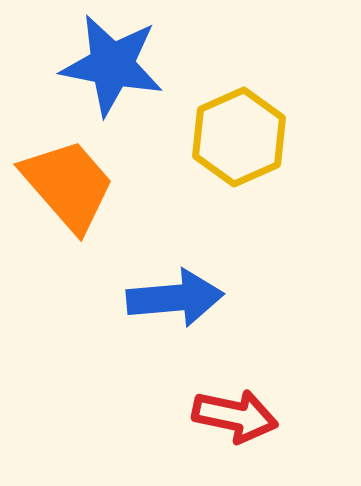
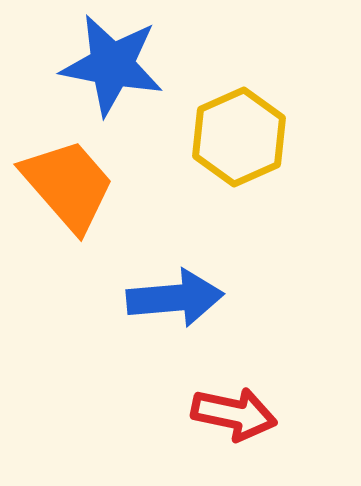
red arrow: moved 1 px left, 2 px up
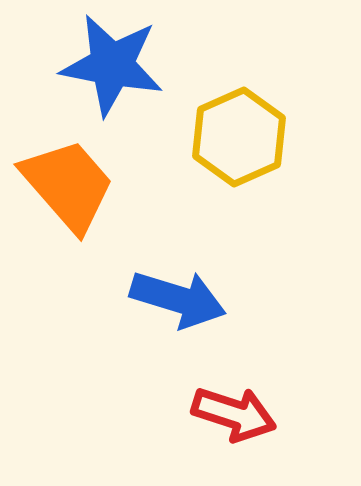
blue arrow: moved 3 px right, 1 px down; rotated 22 degrees clockwise
red arrow: rotated 6 degrees clockwise
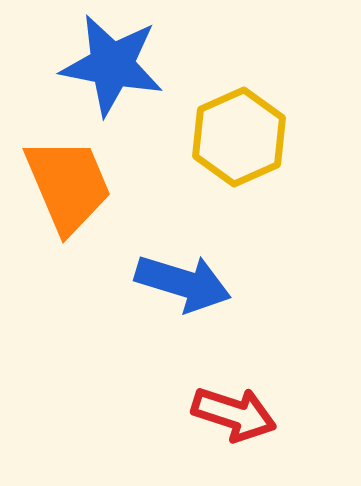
orange trapezoid: rotated 18 degrees clockwise
blue arrow: moved 5 px right, 16 px up
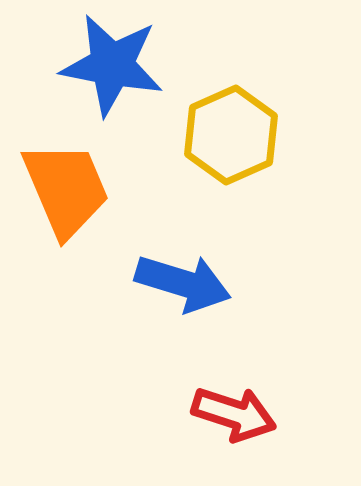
yellow hexagon: moved 8 px left, 2 px up
orange trapezoid: moved 2 px left, 4 px down
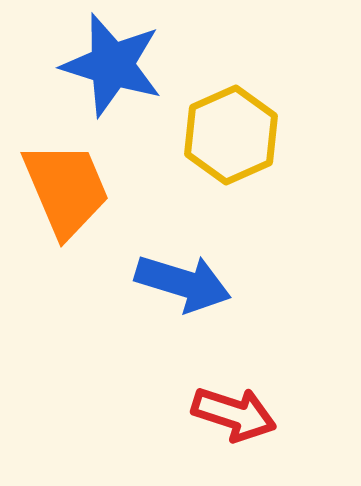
blue star: rotated 6 degrees clockwise
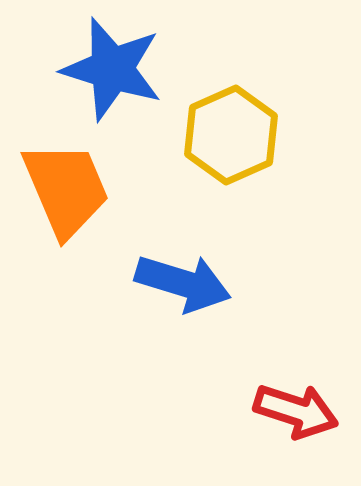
blue star: moved 4 px down
red arrow: moved 62 px right, 3 px up
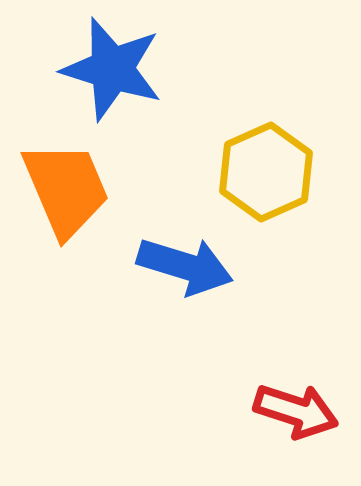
yellow hexagon: moved 35 px right, 37 px down
blue arrow: moved 2 px right, 17 px up
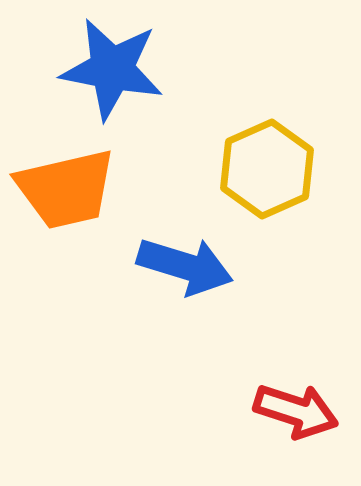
blue star: rotated 6 degrees counterclockwise
yellow hexagon: moved 1 px right, 3 px up
orange trapezoid: rotated 100 degrees clockwise
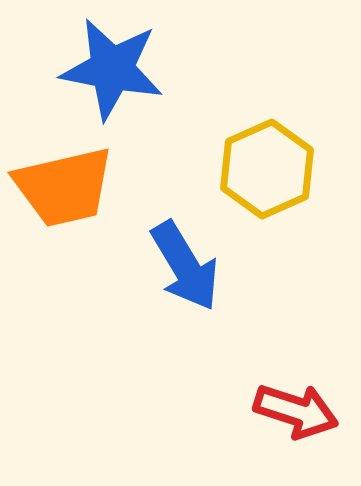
orange trapezoid: moved 2 px left, 2 px up
blue arrow: rotated 42 degrees clockwise
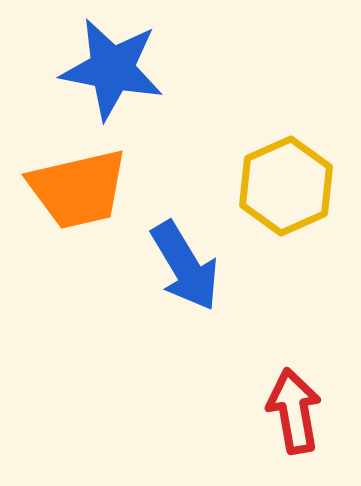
yellow hexagon: moved 19 px right, 17 px down
orange trapezoid: moved 14 px right, 2 px down
red arrow: moved 2 px left; rotated 118 degrees counterclockwise
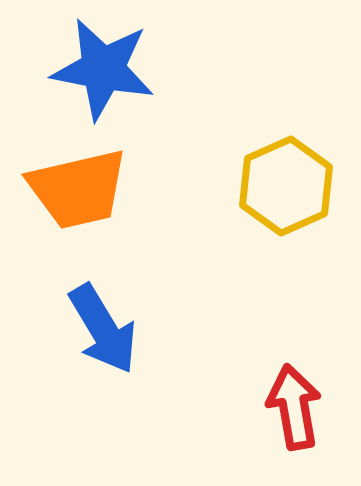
blue star: moved 9 px left
blue arrow: moved 82 px left, 63 px down
red arrow: moved 4 px up
